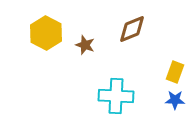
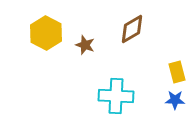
brown diamond: rotated 8 degrees counterclockwise
yellow rectangle: moved 2 px right; rotated 35 degrees counterclockwise
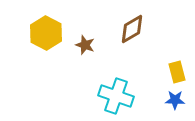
cyan cross: rotated 16 degrees clockwise
